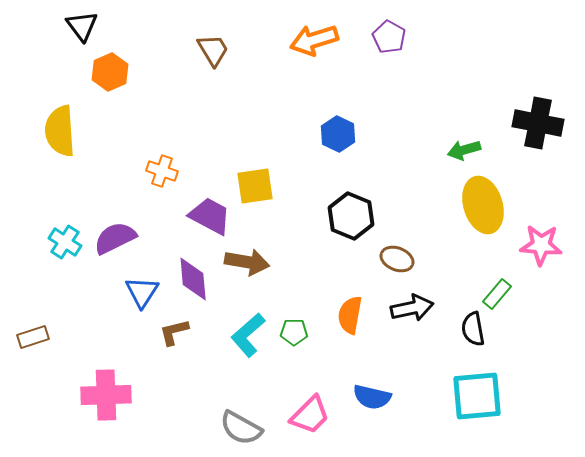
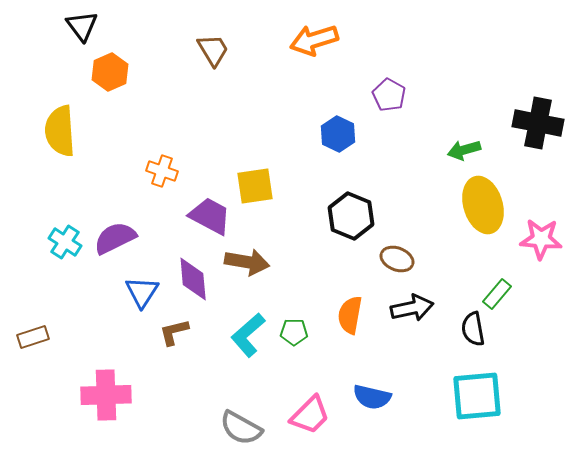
purple pentagon: moved 58 px down
pink star: moved 6 px up
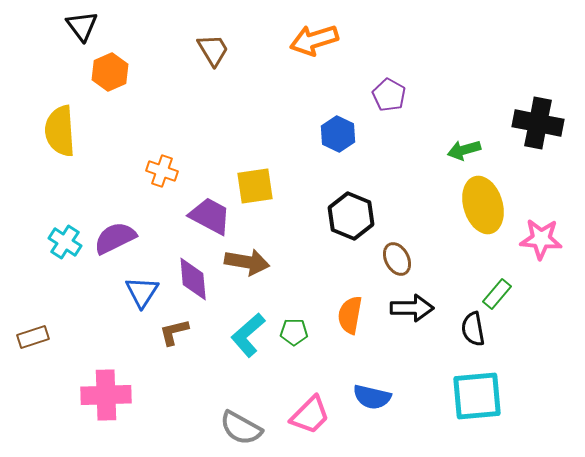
brown ellipse: rotated 40 degrees clockwise
black arrow: rotated 12 degrees clockwise
